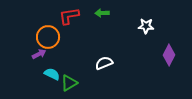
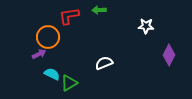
green arrow: moved 3 px left, 3 px up
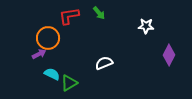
green arrow: moved 3 px down; rotated 128 degrees counterclockwise
orange circle: moved 1 px down
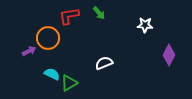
white star: moved 1 px left, 1 px up
purple arrow: moved 10 px left, 3 px up
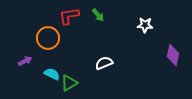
green arrow: moved 1 px left, 2 px down
purple arrow: moved 4 px left, 10 px down
purple diamond: moved 4 px right; rotated 15 degrees counterclockwise
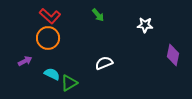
red L-shape: moved 19 px left; rotated 130 degrees counterclockwise
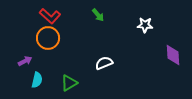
purple diamond: rotated 15 degrees counterclockwise
cyan semicircle: moved 15 px left, 6 px down; rotated 77 degrees clockwise
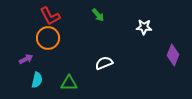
red L-shape: rotated 20 degrees clockwise
white star: moved 1 px left, 2 px down
purple diamond: rotated 25 degrees clockwise
purple arrow: moved 1 px right, 2 px up
green triangle: rotated 30 degrees clockwise
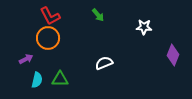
green triangle: moved 9 px left, 4 px up
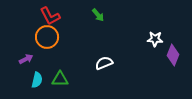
white star: moved 11 px right, 12 px down
orange circle: moved 1 px left, 1 px up
